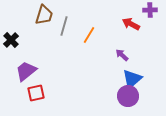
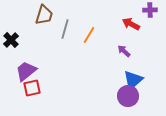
gray line: moved 1 px right, 3 px down
purple arrow: moved 2 px right, 4 px up
blue triangle: moved 1 px right, 1 px down
red square: moved 4 px left, 5 px up
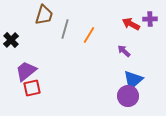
purple cross: moved 9 px down
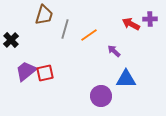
orange line: rotated 24 degrees clockwise
purple arrow: moved 10 px left
blue triangle: moved 7 px left, 1 px up; rotated 40 degrees clockwise
red square: moved 13 px right, 15 px up
purple circle: moved 27 px left
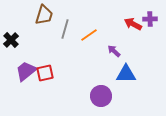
red arrow: moved 2 px right
blue triangle: moved 5 px up
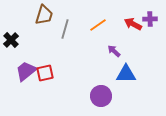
orange line: moved 9 px right, 10 px up
